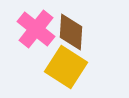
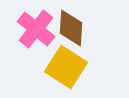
brown diamond: moved 4 px up
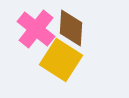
yellow square: moved 5 px left, 7 px up
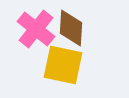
yellow square: moved 2 px right, 5 px down; rotated 21 degrees counterclockwise
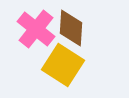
yellow square: rotated 21 degrees clockwise
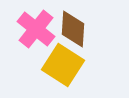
brown diamond: moved 2 px right, 1 px down
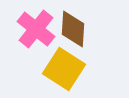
yellow square: moved 1 px right, 4 px down
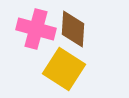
pink cross: rotated 24 degrees counterclockwise
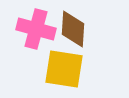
yellow square: rotated 24 degrees counterclockwise
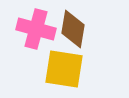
brown diamond: rotated 6 degrees clockwise
